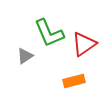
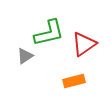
green L-shape: rotated 80 degrees counterclockwise
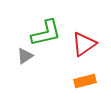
green L-shape: moved 3 px left
orange rectangle: moved 11 px right
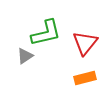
red triangle: moved 1 px right, 1 px up; rotated 16 degrees counterclockwise
orange rectangle: moved 3 px up
